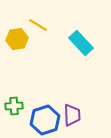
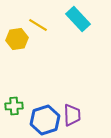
cyan rectangle: moved 3 px left, 24 px up
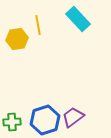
yellow line: rotated 48 degrees clockwise
green cross: moved 2 px left, 16 px down
purple trapezoid: moved 1 px right, 2 px down; rotated 125 degrees counterclockwise
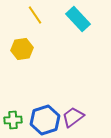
yellow line: moved 3 px left, 10 px up; rotated 24 degrees counterclockwise
yellow hexagon: moved 5 px right, 10 px down
green cross: moved 1 px right, 2 px up
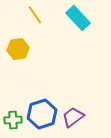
cyan rectangle: moved 1 px up
yellow hexagon: moved 4 px left
blue hexagon: moved 3 px left, 6 px up
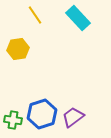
green cross: rotated 12 degrees clockwise
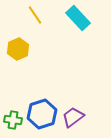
yellow hexagon: rotated 15 degrees counterclockwise
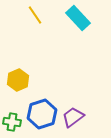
yellow hexagon: moved 31 px down
green cross: moved 1 px left, 2 px down
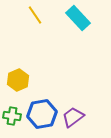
blue hexagon: rotated 8 degrees clockwise
green cross: moved 6 px up
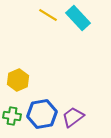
yellow line: moved 13 px right; rotated 24 degrees counterclockwise
